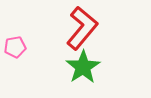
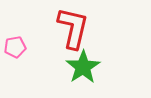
red L-shape: moved 9 px left; rotated 27 degrees counterclockwise
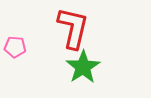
pink pentagon: rotated 15 degrees clockwise
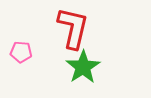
pink pentagon: moved 6 px right, 5 px down
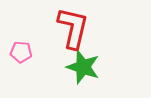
green star: rotated 20 degrees counterclockwise
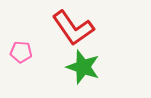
red L-shape: rotated 132 degrees clockwise
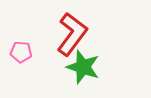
red L-shape: moved 1 px left, 6 px down; rotated 108 degrees counterclockwise
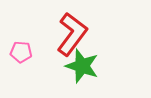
green star: moved 1 px left, 1 px up
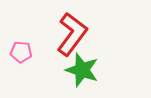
green star: moved 4 px down
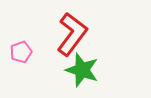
pink pentagon: rotated 25 degrees counterclockwise
